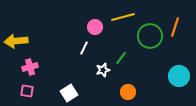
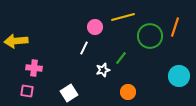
pink cross: moved 4 px right, 1 px down; rotated 21 degrees clockwise
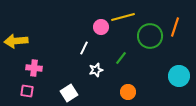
pink circle: moved 6 px right
white star: moved 7 px left
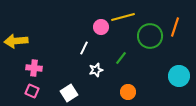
pink square: moved 5 px right; rotated 16 degrees clockwise
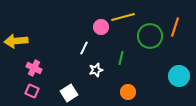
green line: rotated 24 degrees counterclockwise
pink cross: rotated 21 degrees clockwise
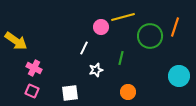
yellow arrow: rotated 140 degrees counterclockwise
white square: moved 1 px right; rotated 24 degrees clockwise
